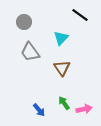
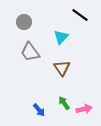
cyan triangle: moved 1 px up
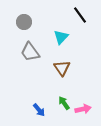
black line: rotated 18 degrees clockwise
pink arrow: moved 1 px left
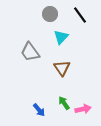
gray circle: moved 26 px right, 8 px up
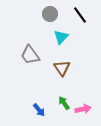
gray trapezoid: moved 3 px down
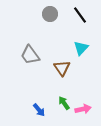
cyan triangle: moved 20 px right, 11 px down
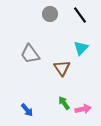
gray trapezoid: moved 1 px up
blue arrow: moved 12 px left
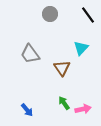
black line: moved 8 px right
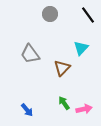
brown triangle: rotated 18 degrees clockwise
pink arrow: moved 1 px right
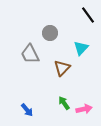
gray circle: moved 19 px down
gray trapezoid: rotated 10 degrees clockwise
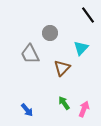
pink arrow: rotated 56 degrees counterclockwise
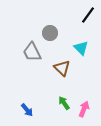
black line: rotated 72 degrees clockwise
cyan triangle: rotated 28 degrees counterclockwise
gray trapezoid: moved 2 px right, 2 px up
brown triangle: rotated 30 degrees counterclockwise
